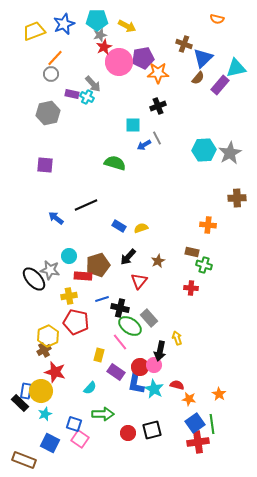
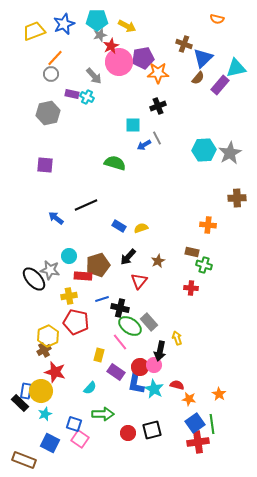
red star at (104, 47): moved 7 px right, 1 px up
gray arrow at (93, 84): moved 1 px right, 8 px up
gray rectangle at (149, 318): moved 4 px down
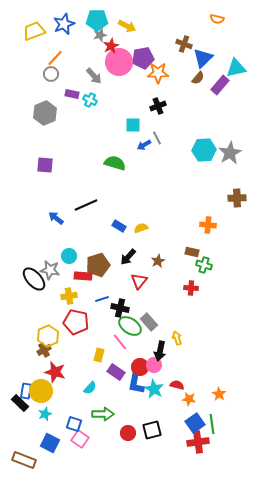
cyan cross at (87, 97): moved 3 px right, 3 px down
gray hexagon at (48, 113): moved 3 px left; rotated 10 degrees counterclockwise
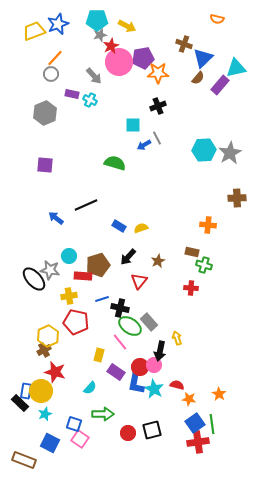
blue star at (64, 24): moved 6 px left
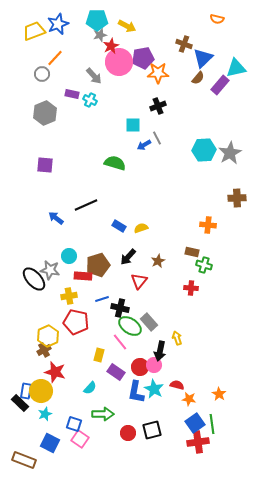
gray circle at (51, 74): moved 9 px left
blue L-shape at (136, 383): moved 9 px down
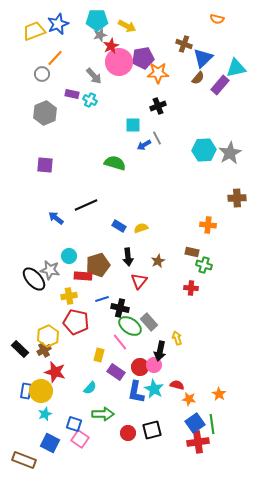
black arrow at (128, 257): rotated 48 degrees counterclockwise
black rectangle at (20, 403): moved 54 px up
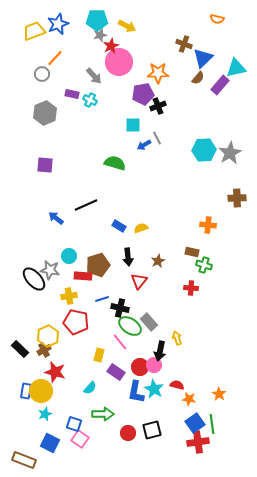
purple pentagon at (143, 58): moved 36 px down
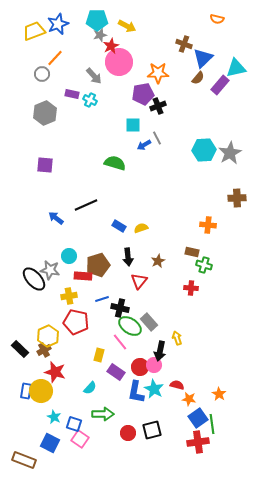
cyan star at (45, 414): moved 9 px right, 3 px down; rotated 24 degrees counterclockwise
blue square at (195, 423): moved 3 px right, 5 px up
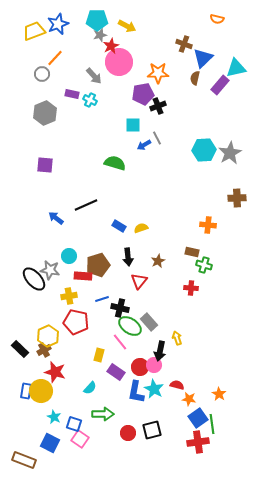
brown semicircle at (198, 78): moved 3 px left; rotated 152 degrees clockwise
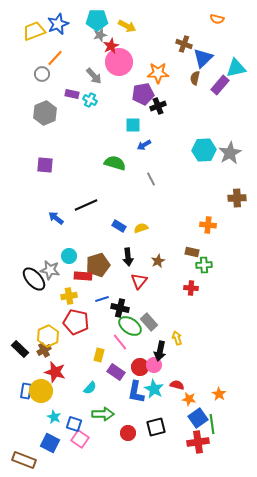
gray line at (157, 138): moved 6 px left, 41 px down
green cross at (204, 265): rotated 21 degrees counterclockwise
black square at (152, 430): moved 4 px right, 3 px up
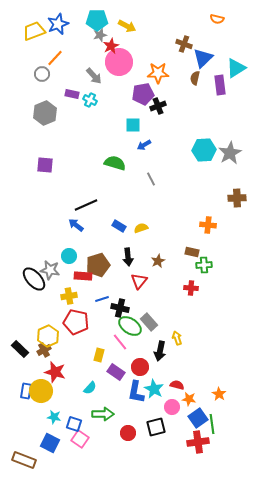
cyan triangle at (236, 68): rotated 20 degrees counterclockwise
purple rectangle at (220, 85): rotated 48 degrees counterclockwise
blue arrow at (56, 218): moved 20 px right, 7 px down
pink circle at (154, 365): moved 18 px right, 42 px down
cyan star at (54, 417): rotated 16 degrees counterclockwise
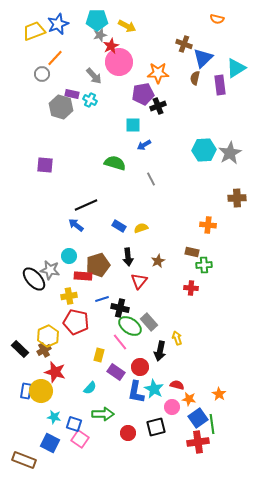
gray hexagon at (45, 113): moved 16 px right, 6 px up; rotated 20 degrees counterclockwise
